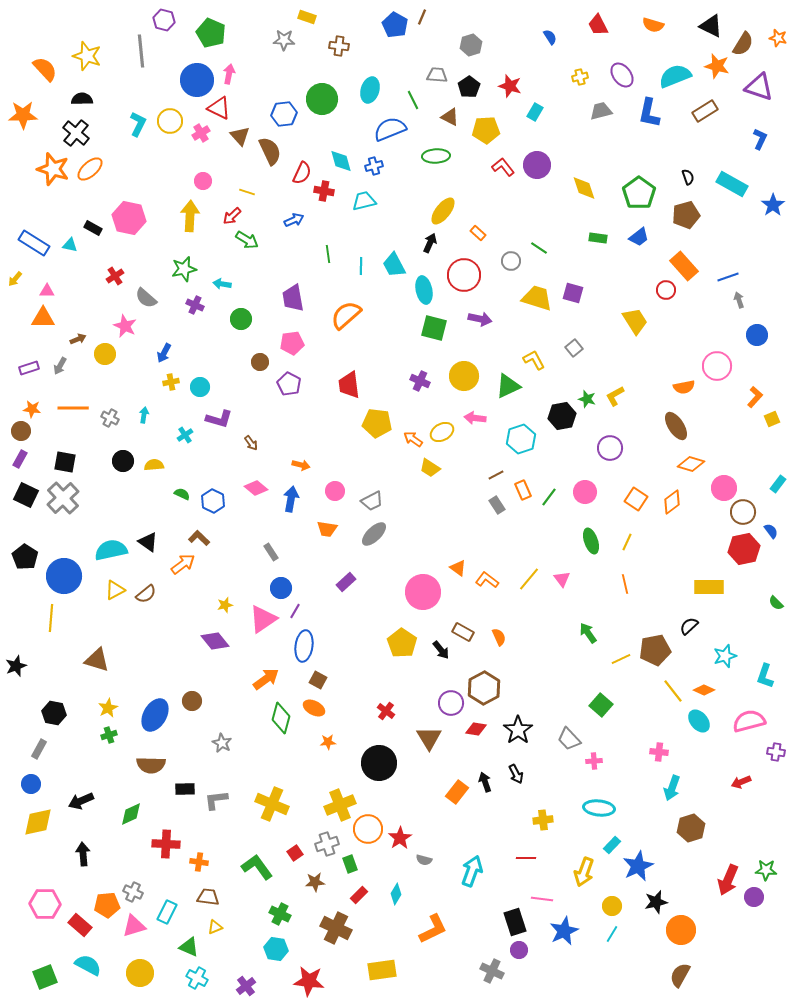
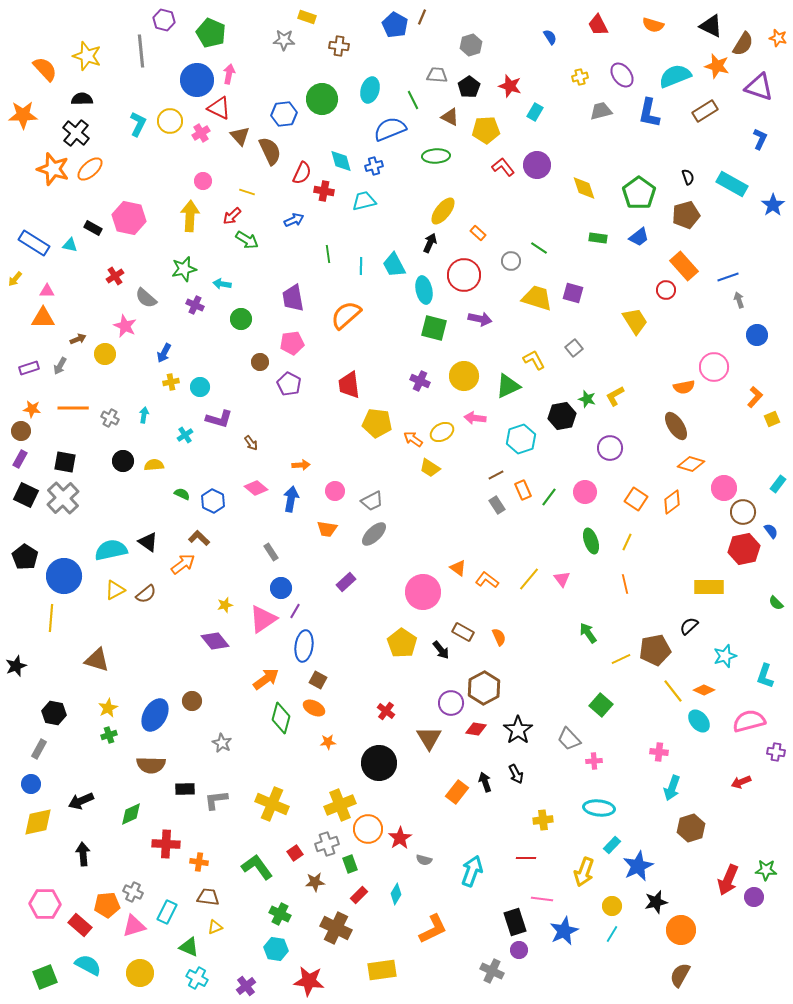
pink circle at (717, 366): moved 3 px left, 1 px down
orange arrow at (301, 465): rotated 18 degrees counterclockwise
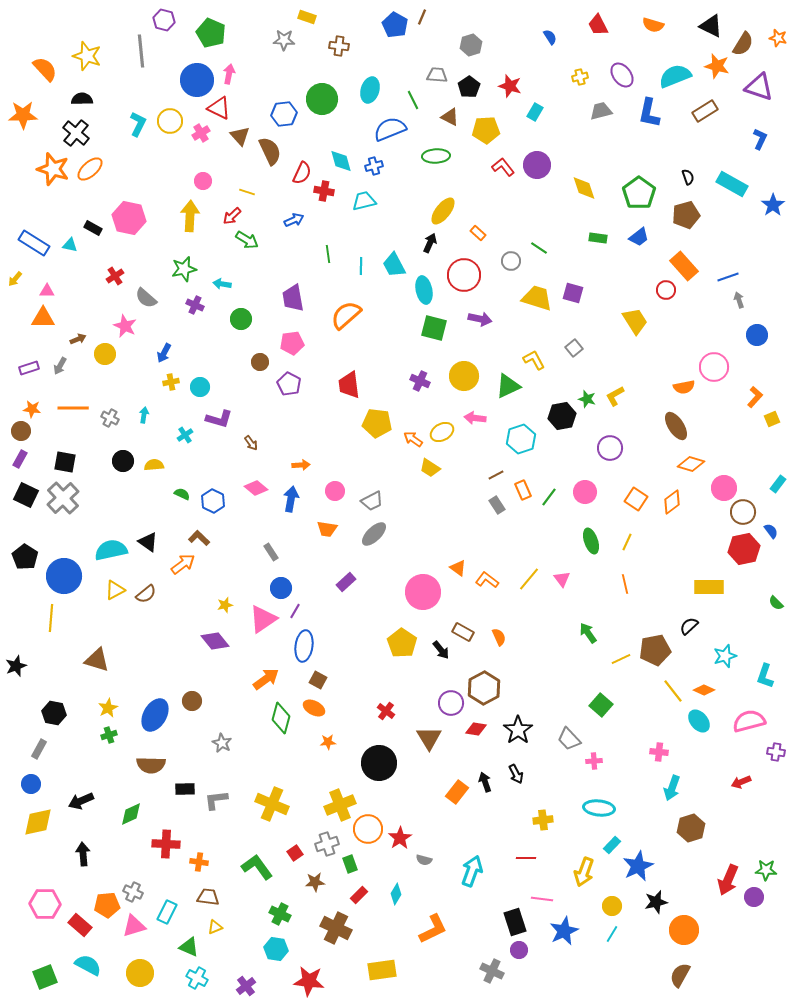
orange circle at (681, 930): moved 3 px right
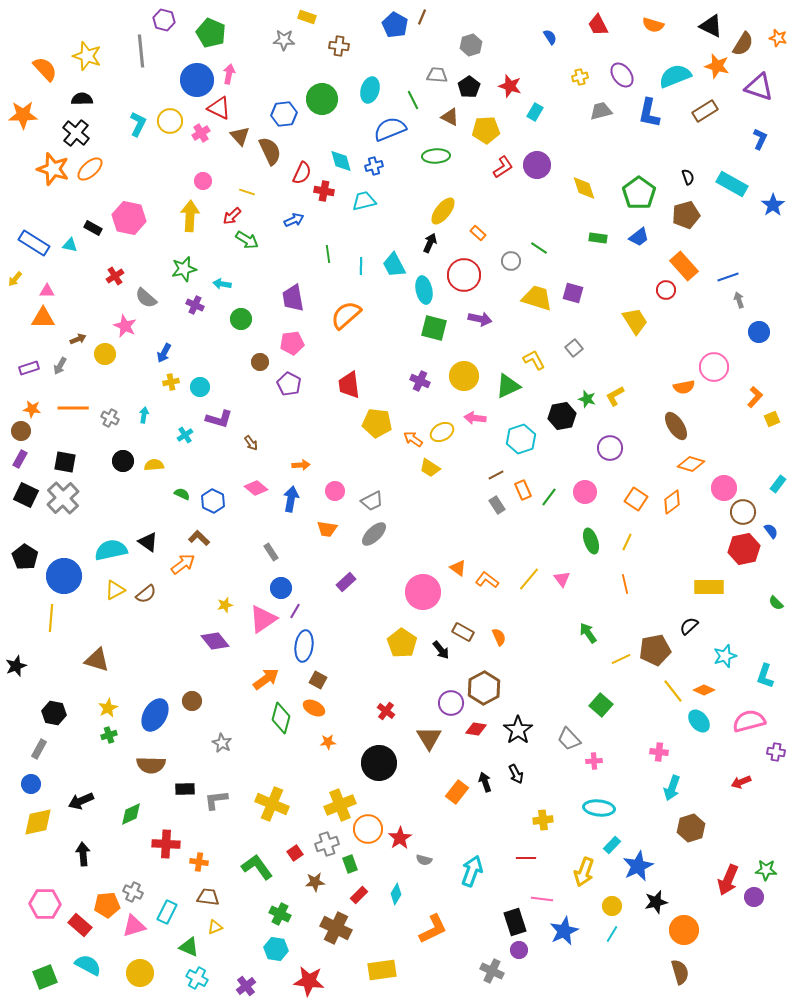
red L-shape at (503, 167): rotated 95 degrees clockwise
blue circle at (757, 335): moved 2 px right, 3 px up
brown semicircle at (680, 975): moved 3 px up; rotated 135 degrees clockwise
